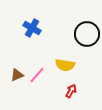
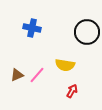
blue cross: rotated 18 degrees counterclockwise
black circle: moved 2 px up
red arrow: moved 1 px right
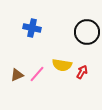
yellow semicircle: moved 3 px left
pink line: moved 1 px up
red arrow: moved 10 px right, 19 px up
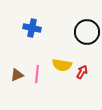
pink line: rotated 36 degrees counterclockwise
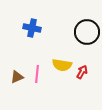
brown triangle: moved 2 px down
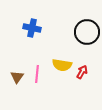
brown triangle: rotated 32 degrees counterclockwise
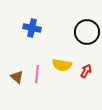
red arrow: moved 4 px right, 1 px up
brown triangle: rotated 24 degrees counterclockwise
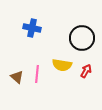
black circle: moved 5 px left, 6 px down
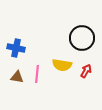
blue cross: moved 16 px left, 20 px down
brown triangle: rotated 32 degrees counterclockwise
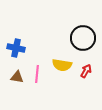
black circle: moved 1 px right
